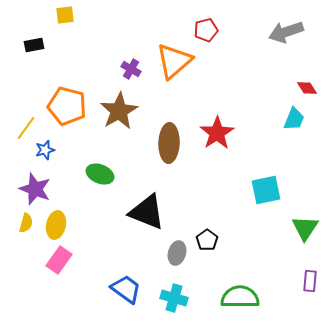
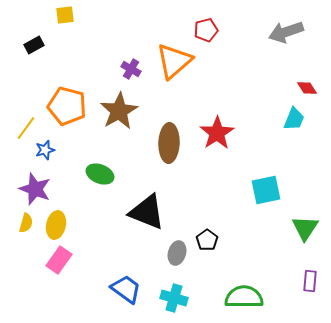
black rectangle: rotated 18 degrees counterclockwise
green semicircle: moved 4 px right
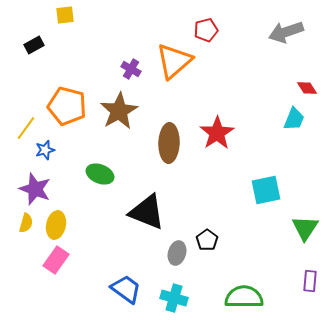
pink rectangle: moved 3 px left
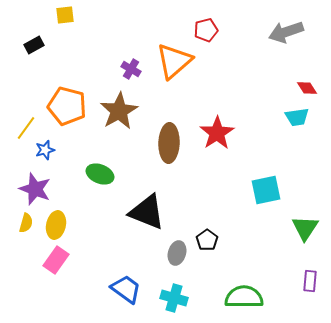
cyan trapezoid: moved 3 px right, 2 px up; rotated 60 degrees clockwise
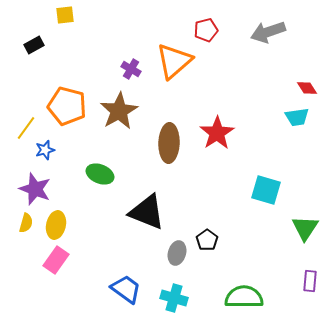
gray arrow: moved 18 px left
cyan square: rotated 28 degrees clockwise
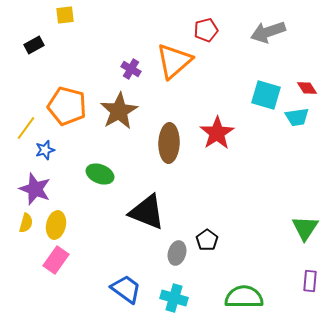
cyan square: moved 95 px up
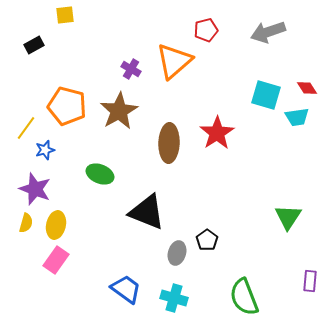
green triangle: moved 17 px left, 11 px up
green semicircle: rotated 111 degrees counterclockwise
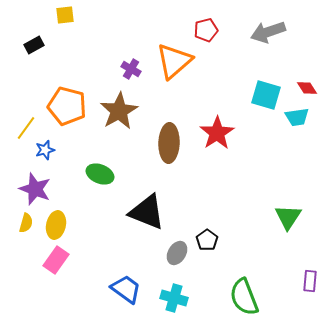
gray ellipse: rotated 15 degrees clockwise
